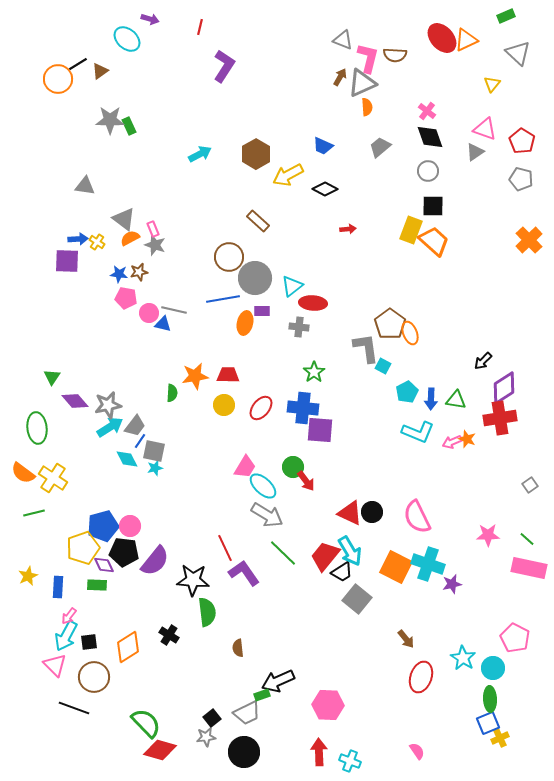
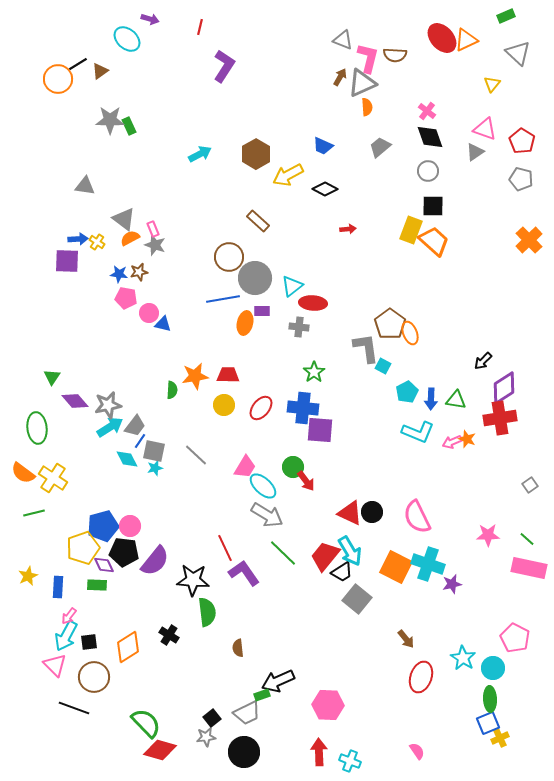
gray line at (174, 310): moved 22 px right, 145 px down; rotated 30 degrees clockwise
green semicircle at (172, 393): moved 3 px up
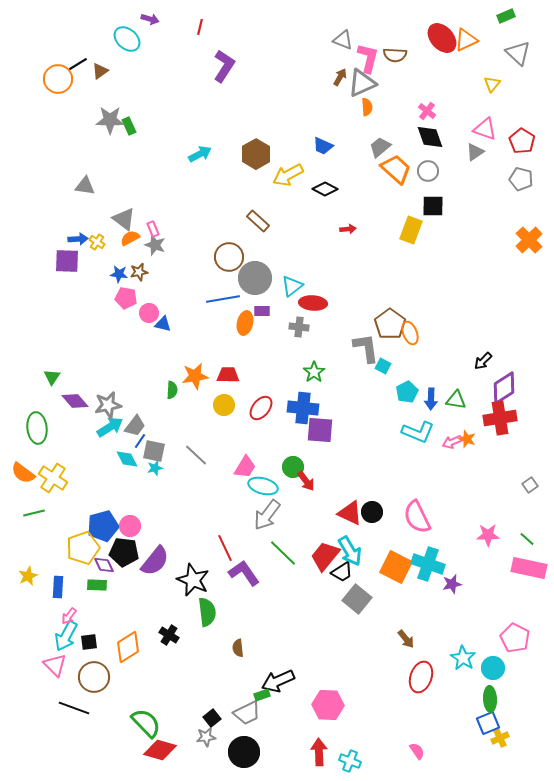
orange trapezoid at (434, 241): moved 38 px left, 72 px up
cyan ellipse at (263, 486): rotated 28 degrees counterclockwise
gray arrow at (267, 515): rotated 96 degrees clockwise
black star at (193, 580): rotated 20 degrees clockwise
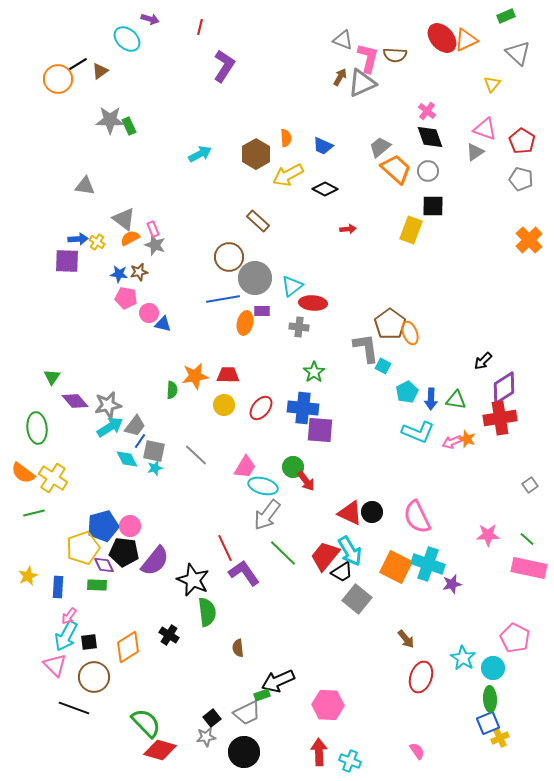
orange semicircle at (367, 107): moved 81 px left, 31 px down
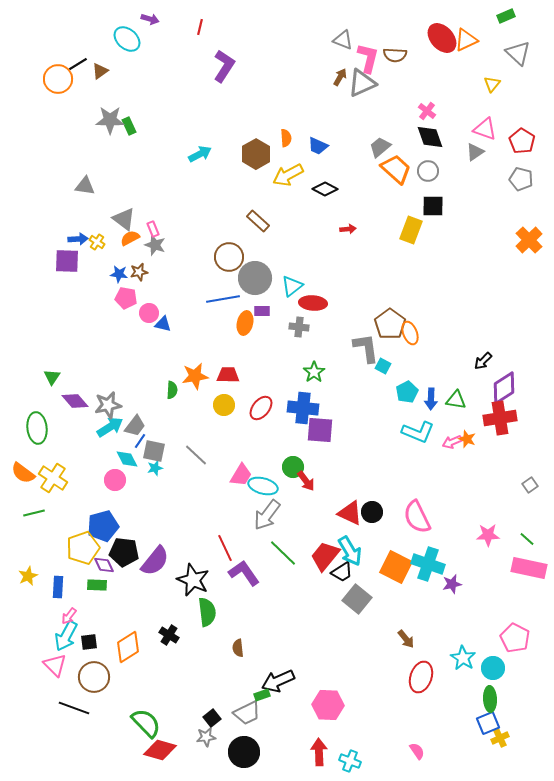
blue trapezoid at (323, 146): moved 5 px left
pink trapezoid at (245, 467): moved 4 px left, 8 px down
pink circle at (130, 526): moved 15 px left, 46 px up
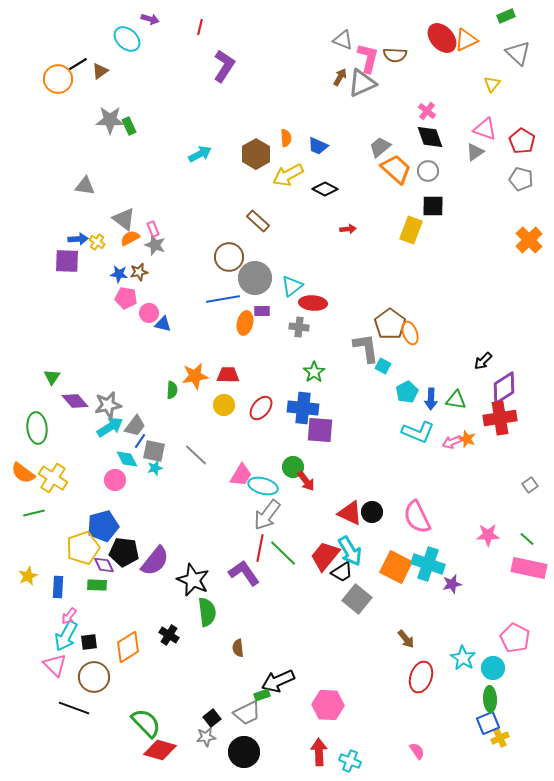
red line at (225, 548): moved 35 px right; rotated 36 degrees clockwise
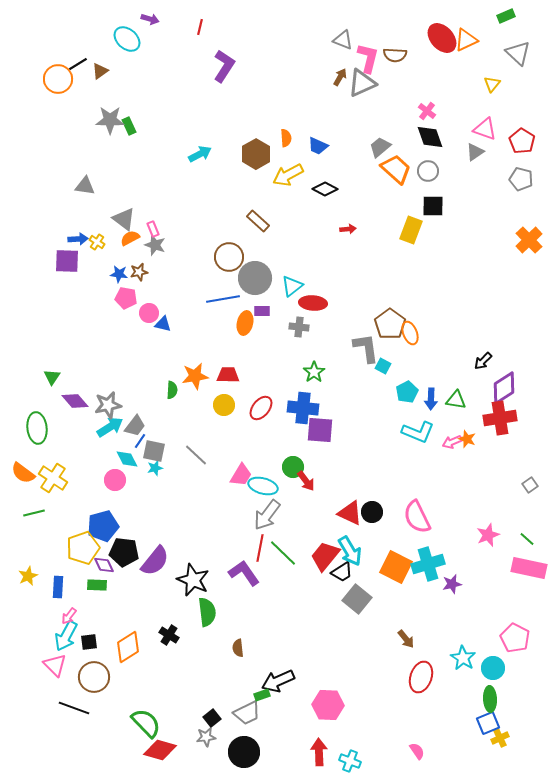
pink star at (488, 535): rotated 20 degrees counterclockwise
cyan cross at (428, 564): rotated 36 degrees counterclockwise
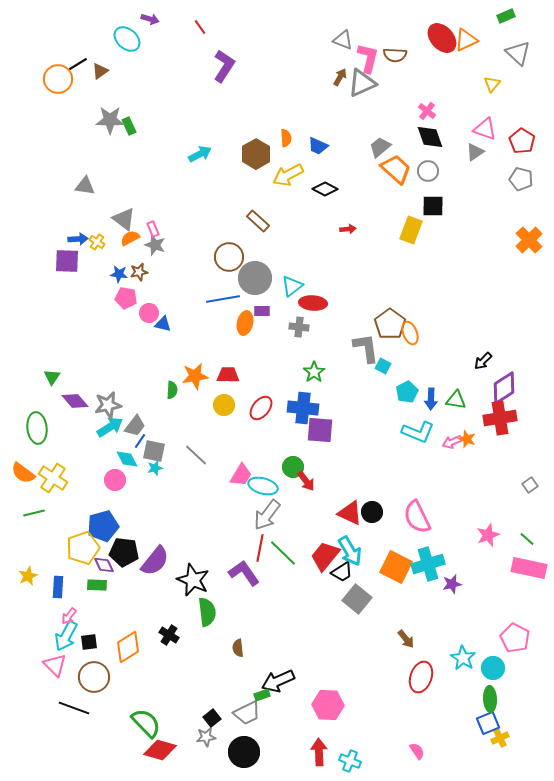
red line at (200, 27): rotated 49 degrees counterclockwise
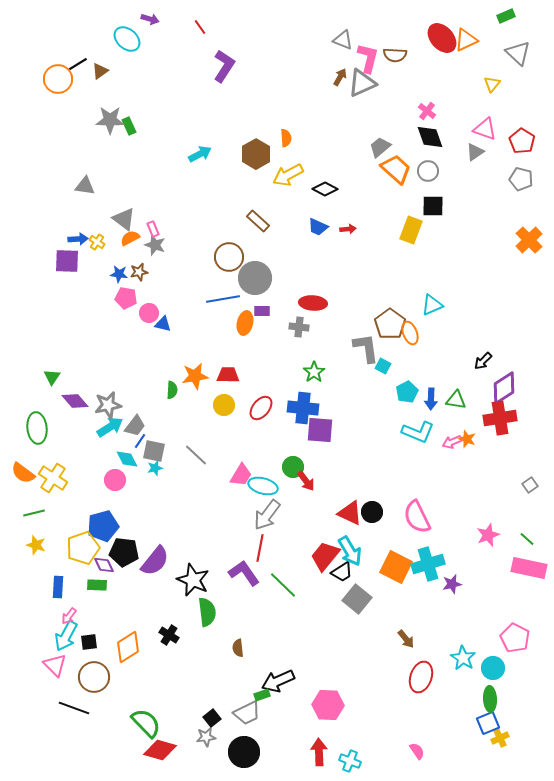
blue trapezoid at (318, 146): moved 81 px down
cyan triangle at (292, 286): moved 140 px right, 19 px down; rotated 15 degrees clockwise
green line at (283, 553): moved 32 px down
yellow star at (28, 576): moved 8 px right, 31 px up; rotated 30 degrees counterclockwise
